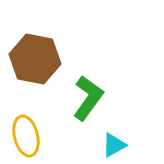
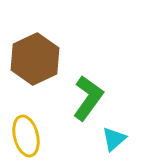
brown hexagon: rotated 24 degrees clockwise
cyan triangle: moved 6 px up; rotated 12 degrees counterclockwise
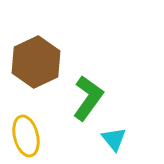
brown hexagon: moved 1 px right, 3 px down
cyan triangle: rotated 28 degrees counterclockwise
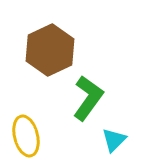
brown hexagon: moved 14 px right, 12 px up
cyan triangle: moved 1 px down; rotated 24 degrees clockwise
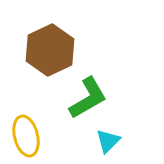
green L-shape: rotated 24 degrees clockwise
cyan triangle: moved 6 px left, 1 px down
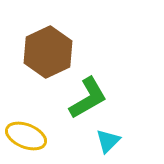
brown hexagon: moved 2 px left, 2 px down
yellow ellipse: rotated 54 degrees counterclockwise
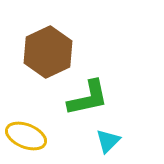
green L-shape: rotated 18 degrees clockwise
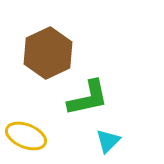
brown hexagon: moved 1 px down
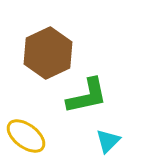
green L-shape: moved 1 px left, 2 px up
yellow ellipse: rotated 15 degrees clockwise
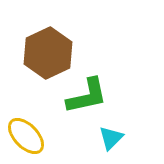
yellow ellipse: rotated 9 degrees clockwise
cyan triangle: moved 3 px right, 3 px up
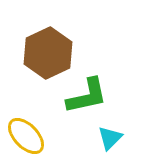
cyan triangle: moved 1 px left
